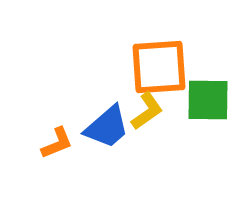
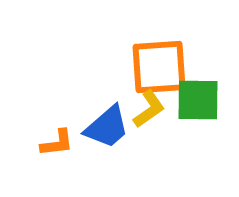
green square: moved 10 px left
yellow L-shape: moved 2 px right, 2 px up
orange L-shape: rotated 15 degrees clockwise
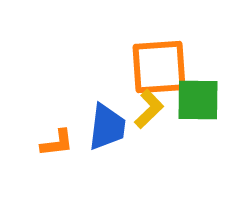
yellow L-shape: rotated 9 degrees counterclockwise
blue trapezoid: rotated 42 degrees counterclockwise
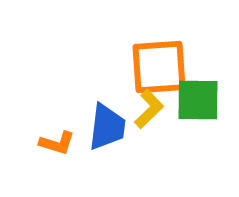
orange L-shape: rotated 24 degrees clockwise
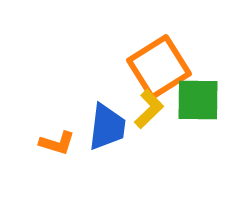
orange square: rotated 28 degrees counterclockwise
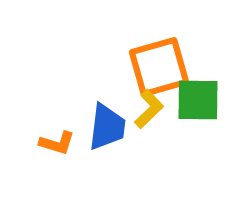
orange square: rotated 16 degrees clockwise
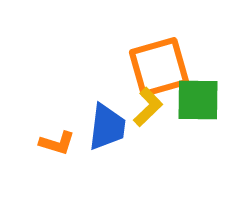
yellow L-shape: moved 1 px left, 2 px up
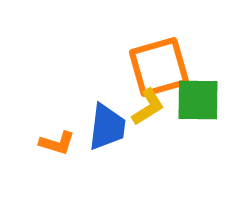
yellow L-shape: rotated 12 degrees clockwise
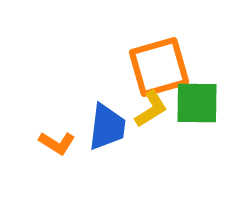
green square: moved 1 px left, 3 px down
yellow L-shape: moved 3 px right, 2 px down
orange L-shape: rotated 15 degrees clockwise
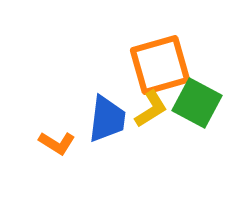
orange square: moved 1 px right, 2 px up
green square: rotated 27 degrees clockwise
blue trapezoid: moved 8 px up
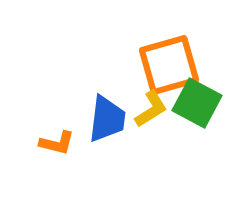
orange square: moved 9 px right
orange L-shape: rotated 18 degrees counterclockwise
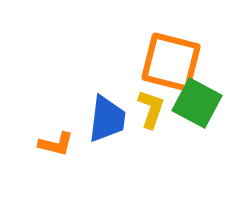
orange square: moved 2 px right, 3 px up; rotated 30 degrees clockwise
yellow L-shape: rotated 39 degrees counterclockwise
orange L-shape: moved 1 px left, 1 px down
